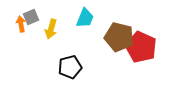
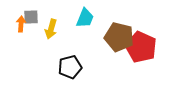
gray square: rotated 21 degrees clockwise
orange arrow: rotated 14 degrees clockwise
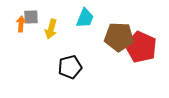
brown pentagon: rotated 12 degrees counterclockwise
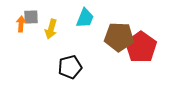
red pentagon: rotated 12 degrees clockwise
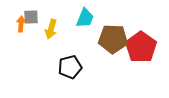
brown pentagon: moved 6 px left, 2 px down
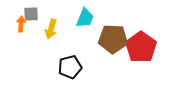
gray square: moved 3 px up
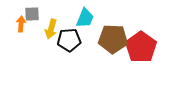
gray square: moved 1 px right
black pentagon: moved 1 px left, 27 px up; rotated 10 degrees clockwise
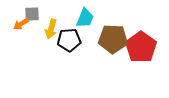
orange arrow: rotated 126 degrees counterclockwise
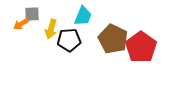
cyan trapezoid: moved 2 px left, 2 px up
brown pentagon: rotated 24 degrees clockwise
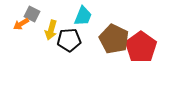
gray square: rotated 28 degrees clockwise
yellow arrow: moved 1 px down
brown pentagon: moved 1 px right
